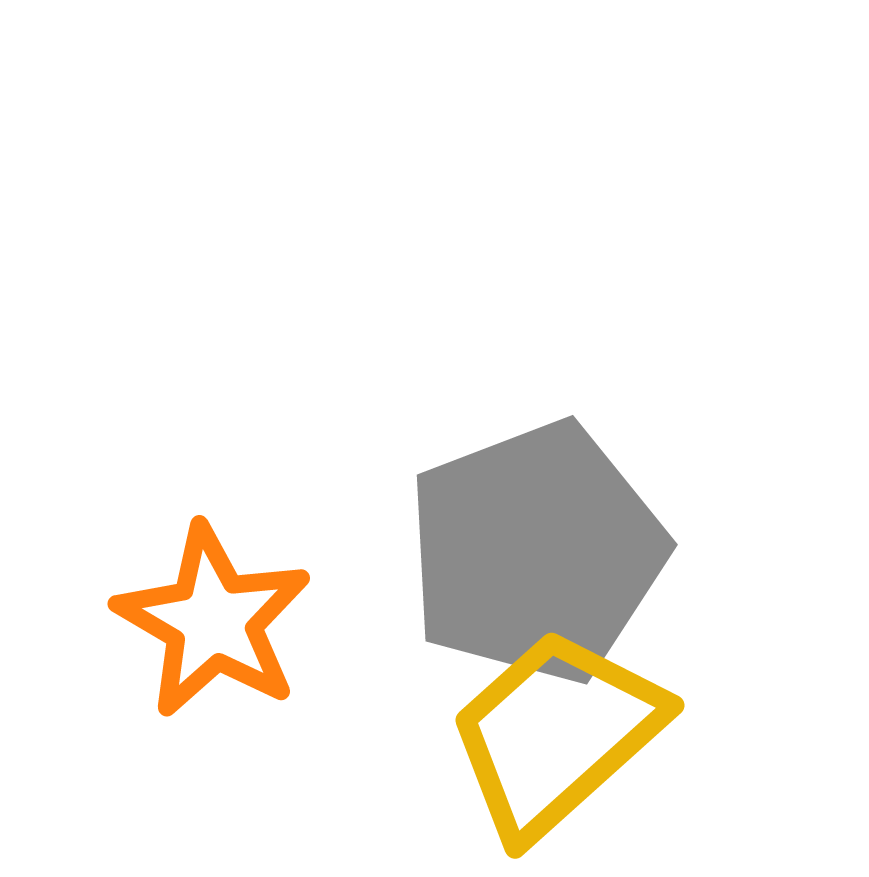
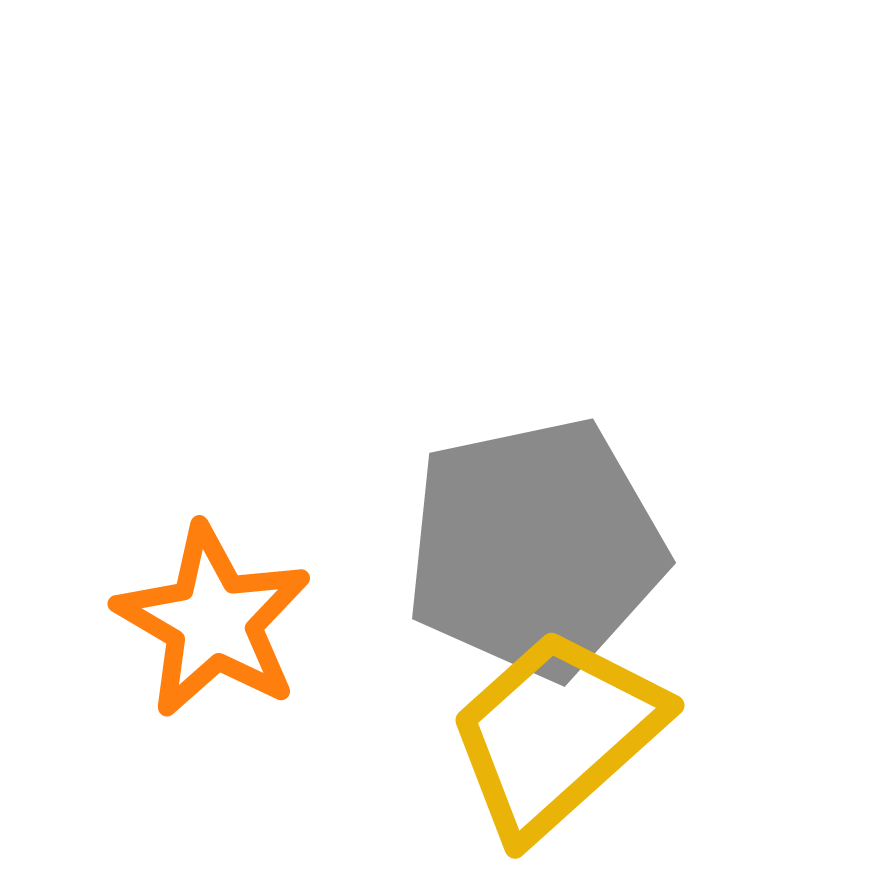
gray pentagon: moved 1 px left, 4 px up; rotated 9 degrees clockwise
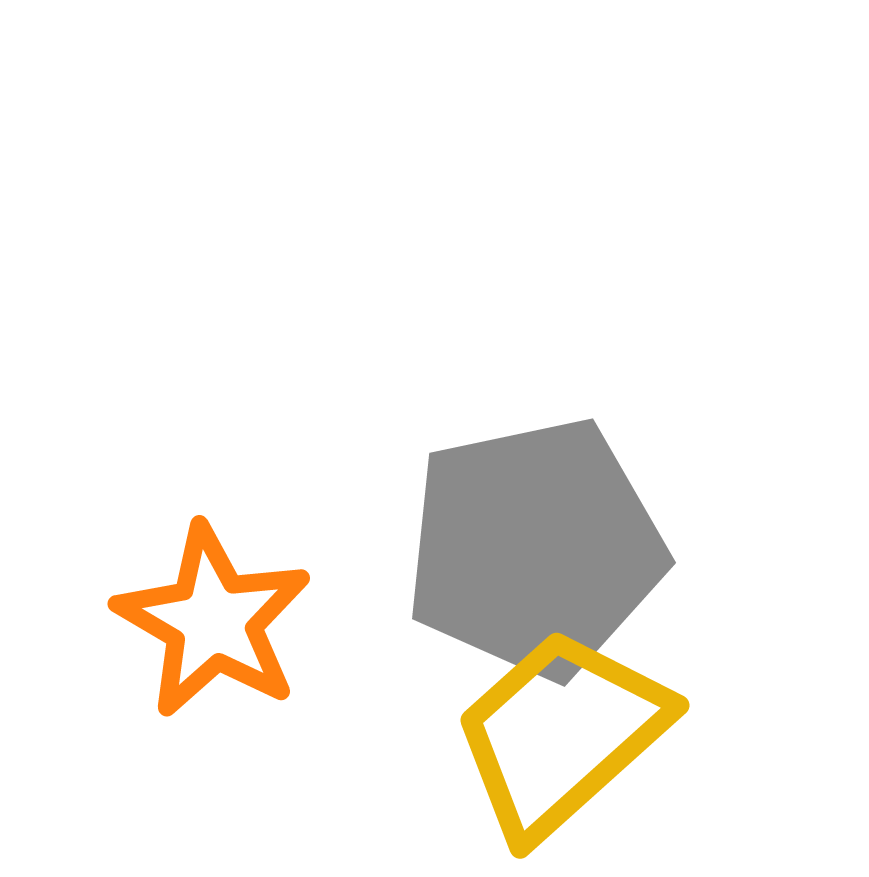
yellow trapezoid: moved 5 px right
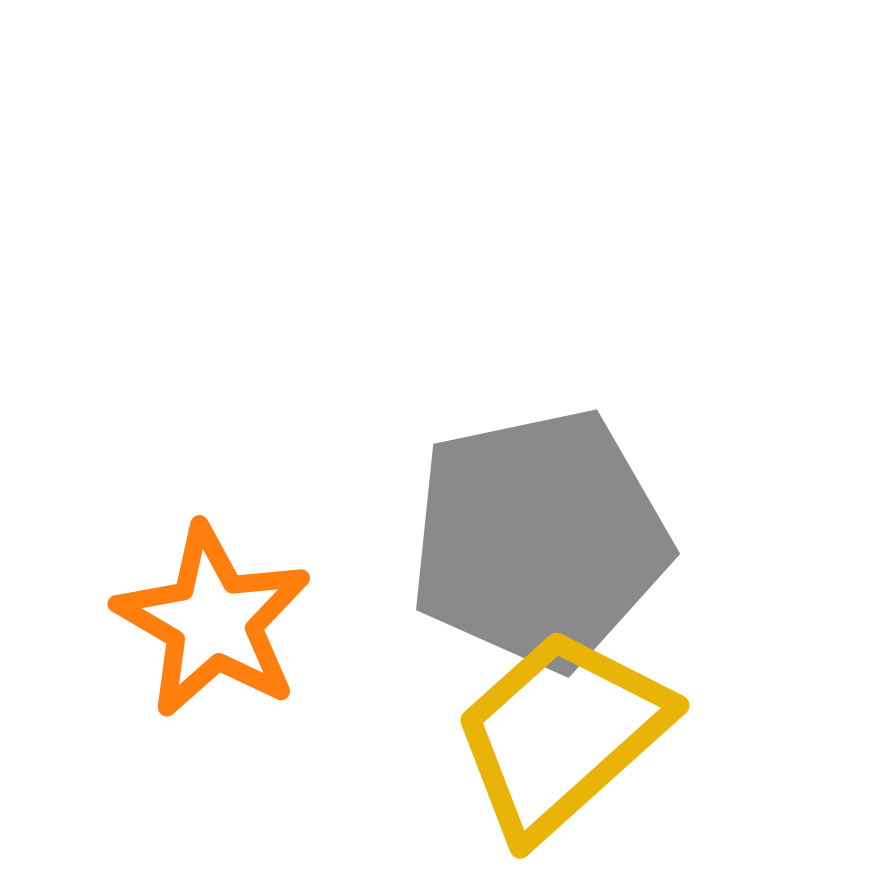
gray pentagon: moved 4 px right, 9 px up
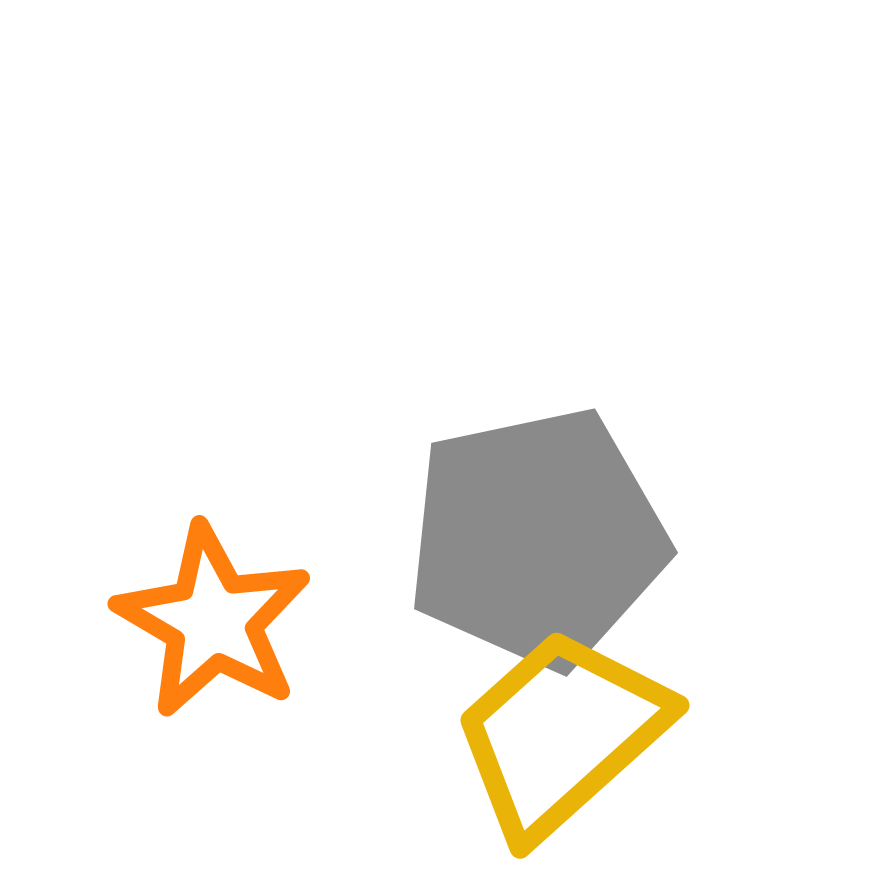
gray pentagon: moved 2 px left, 1 px up
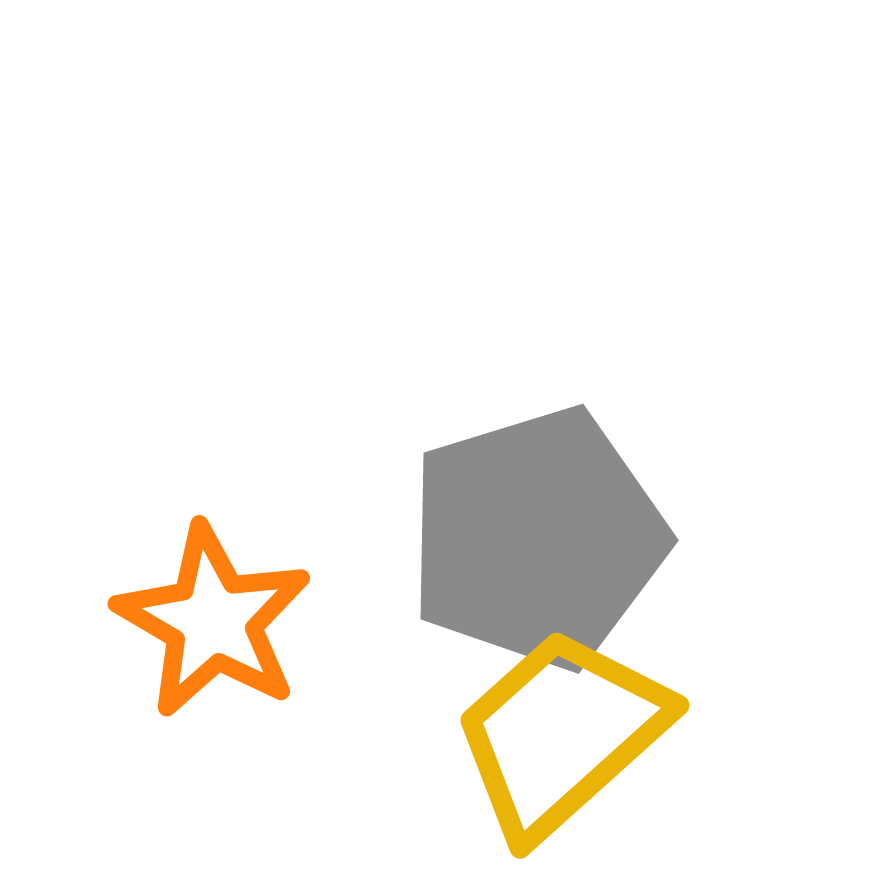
gray pentagon: rotated 5 degrees counterclockwise
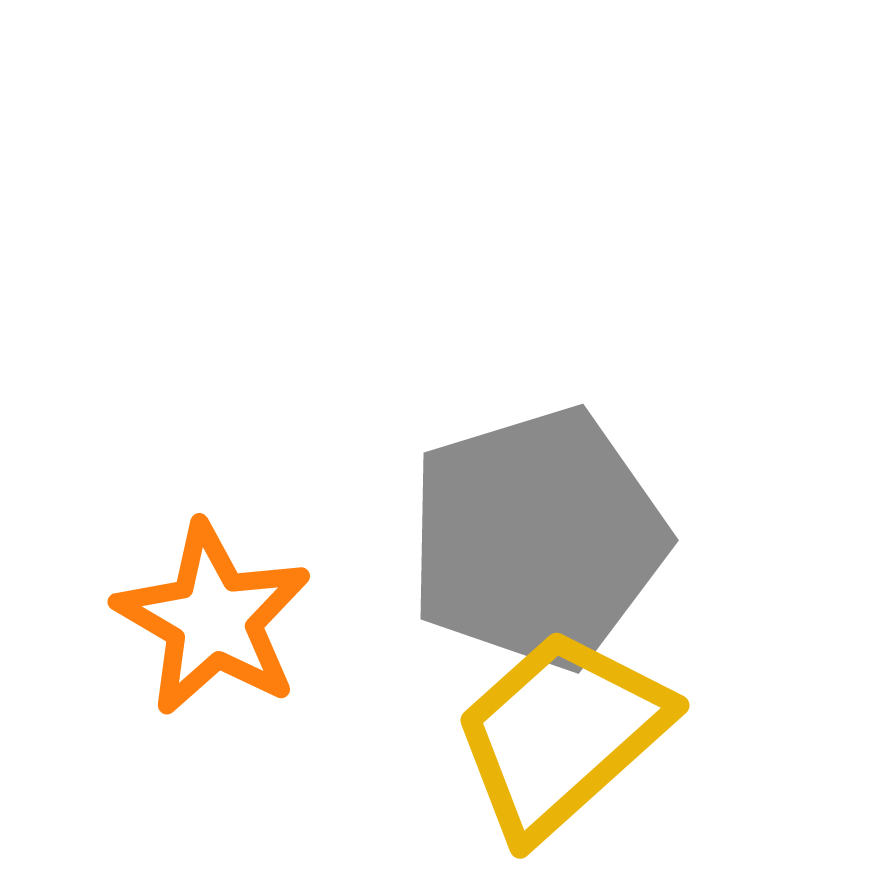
orange star: moved 2 px up
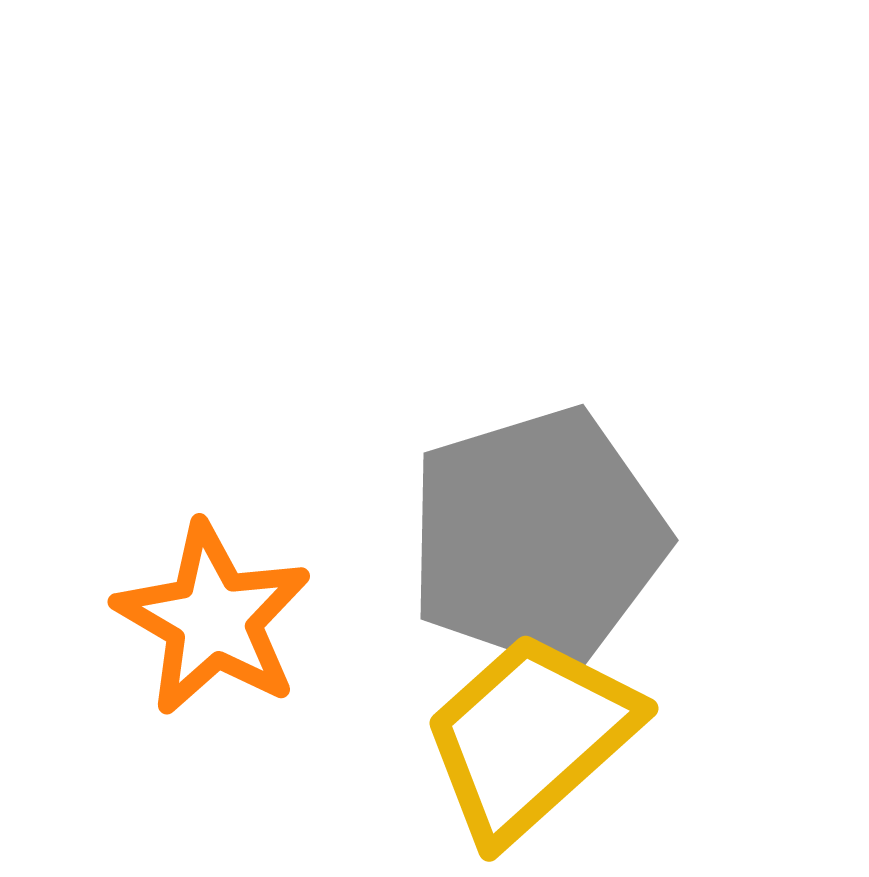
yellow trapezoid: moved 31 px left, 3 px down
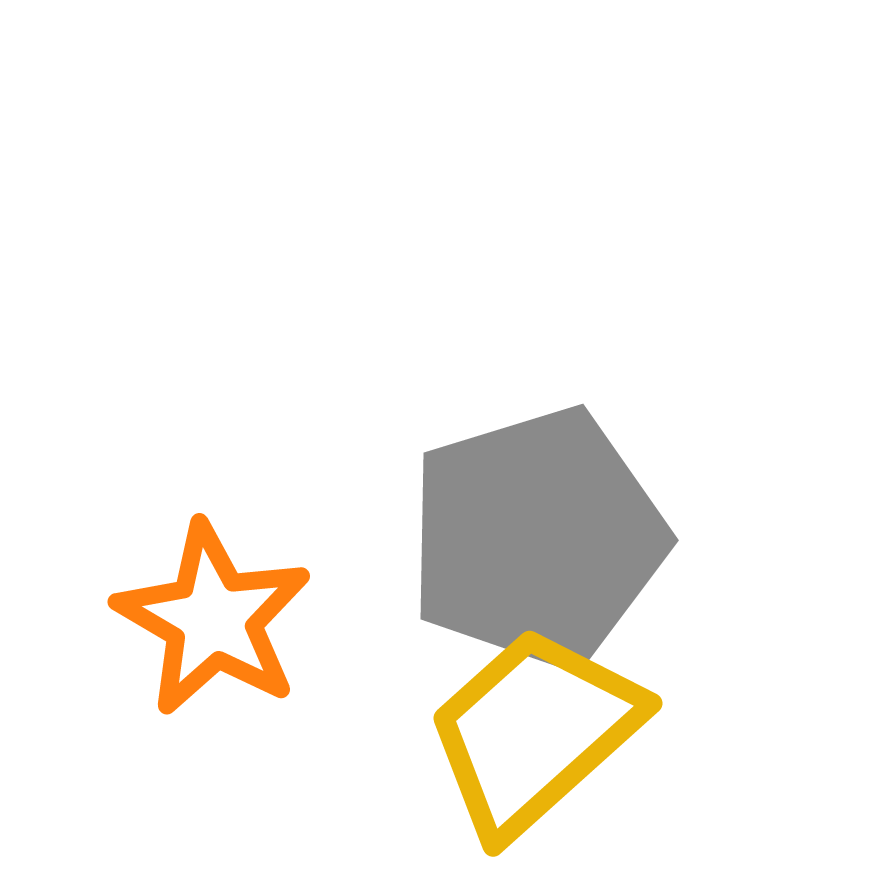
yellow trapezoid: moved 4 px right, 5 px up
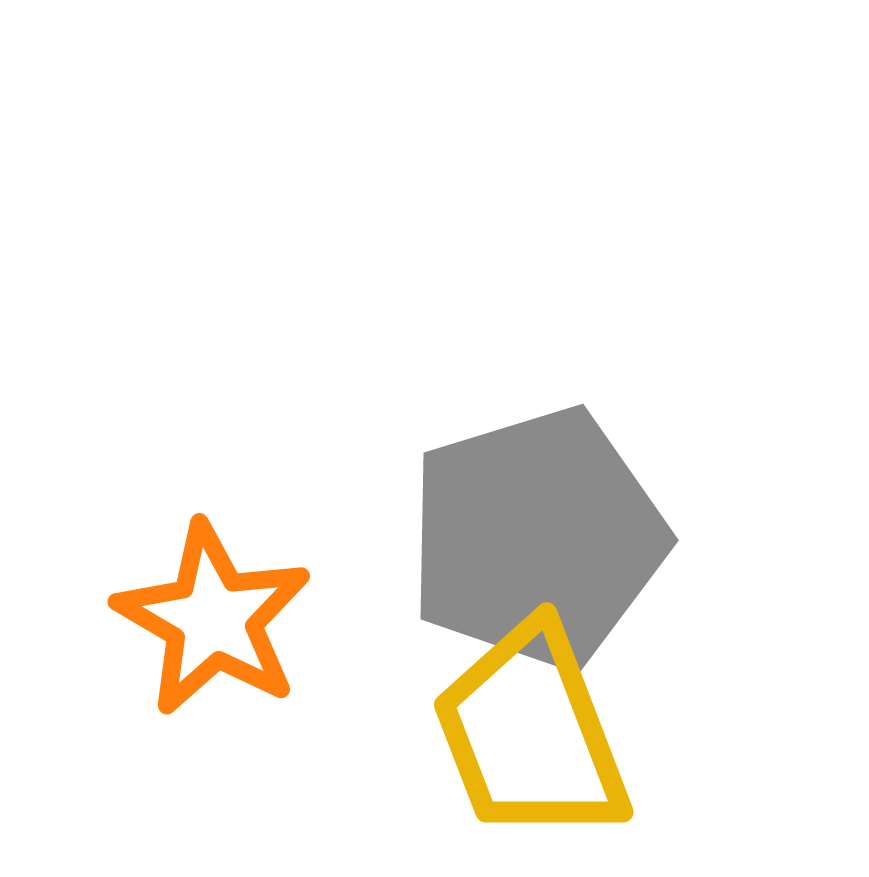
yellow trapezoid: moved 3 px left, 1 px down; rotated 69 degrees counterclockwise
